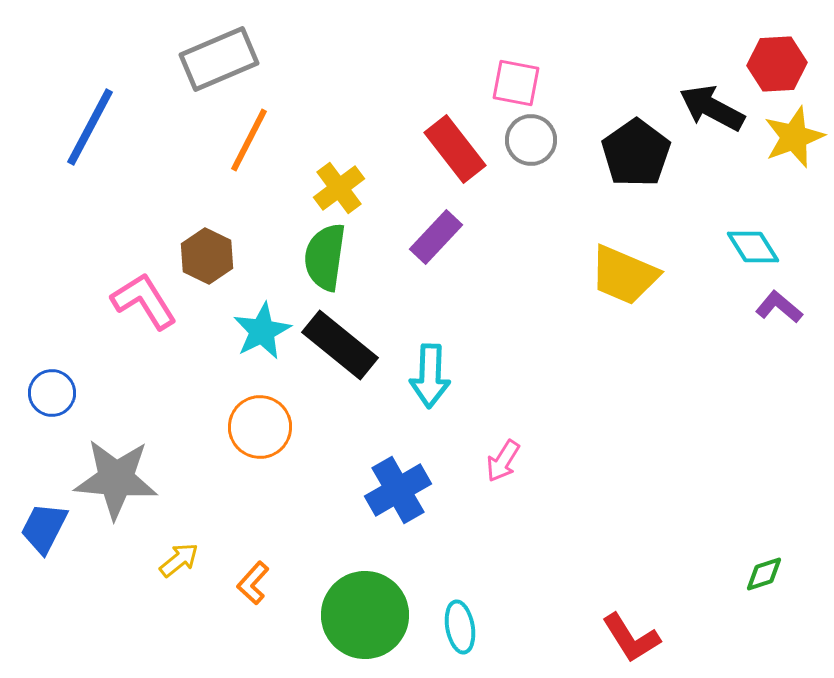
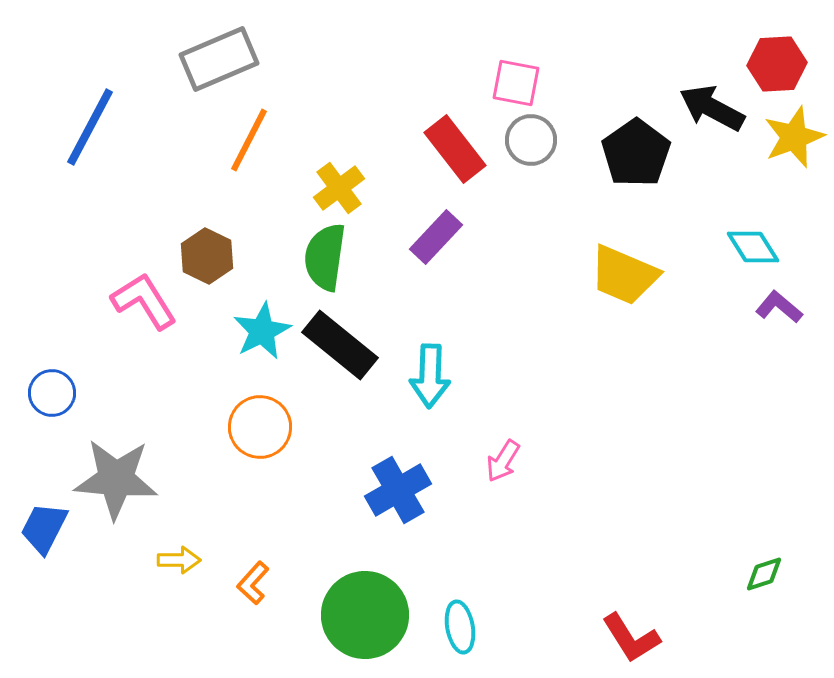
yellow arrow: rotated 39 degrees clockwise
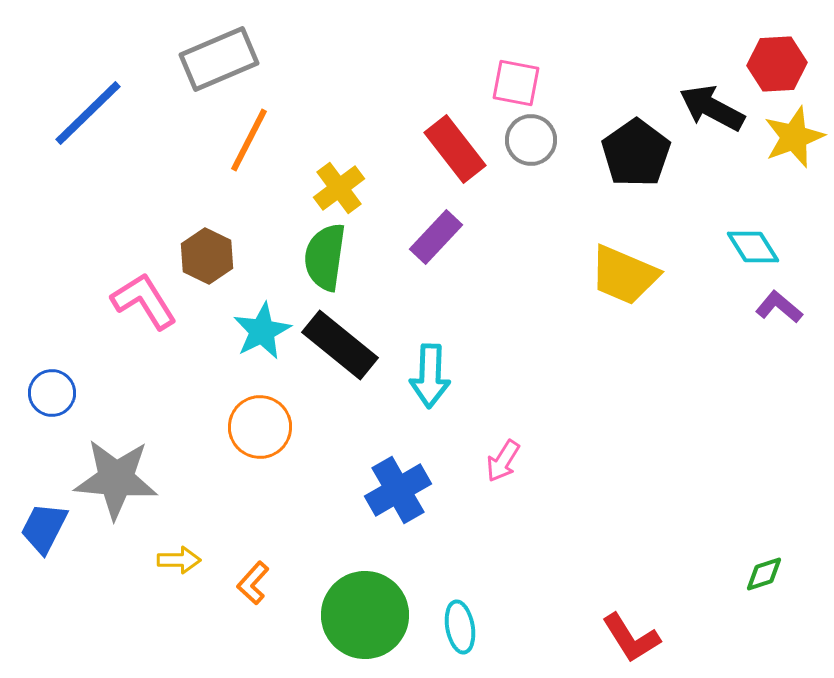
blue line: moved 2 px left, 14 px up; rotated 18 degrees clockwise
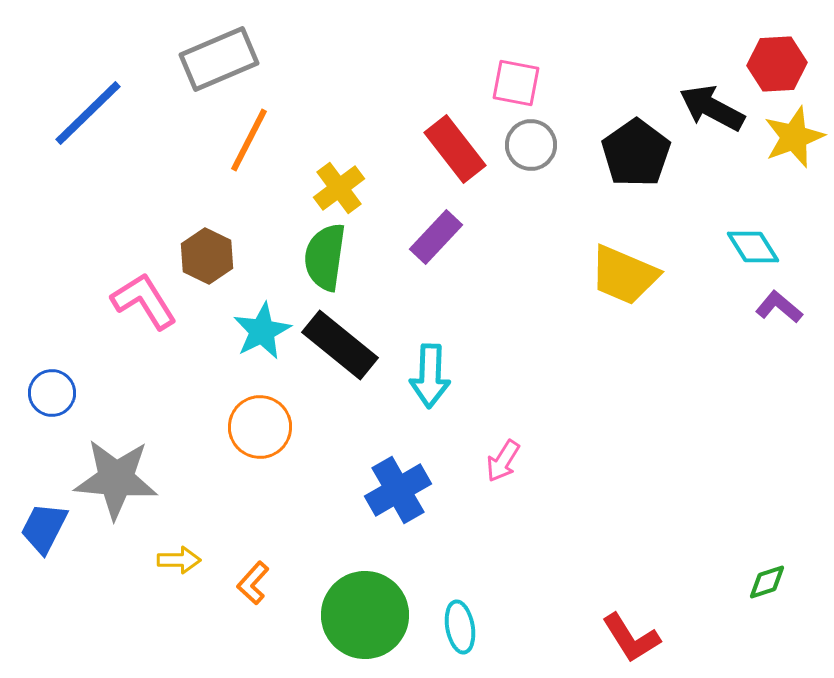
gray circle: moved 5 px down
green diamond: moved 3 px right, 8 px down
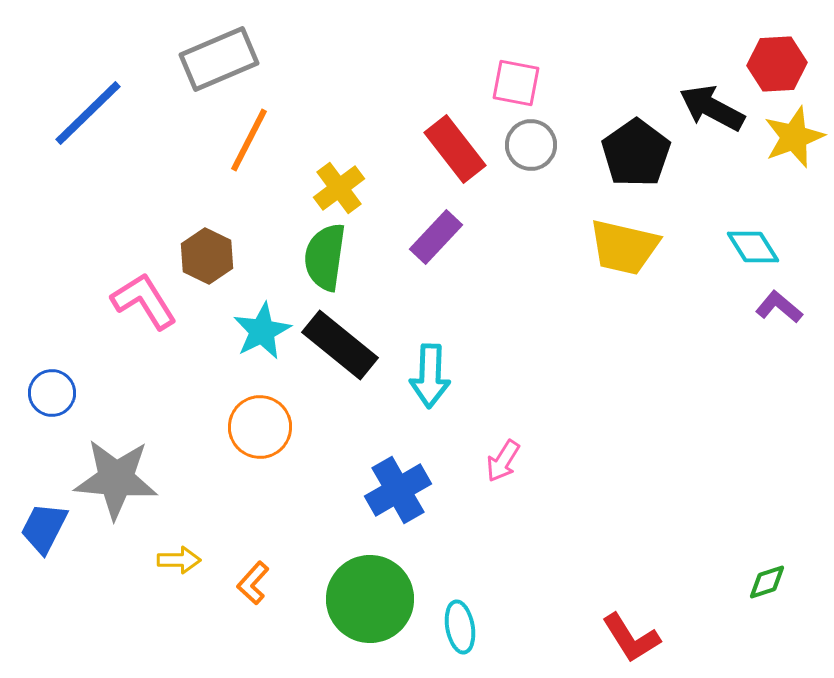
yellow trapezoid: moved 28 px up; rotated 10 degrees counterclockwise
green circle: moved 5 px right, 16 px up
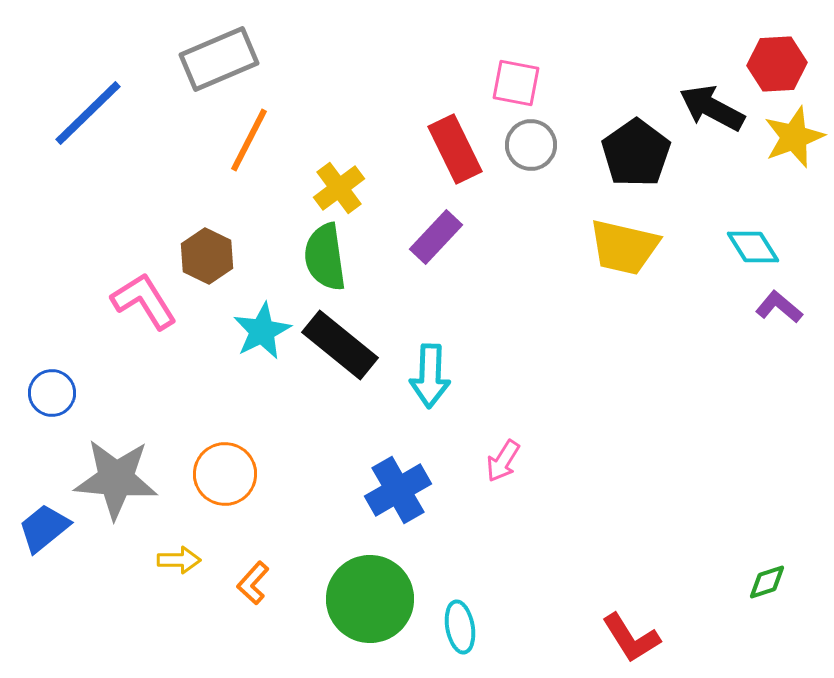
red rectangle: rotated 12 degrees clockwise
green semicircle: rotated 16 degrees counterclockwise
orange circle: moved 35 px left, 47 px down
blue trapezoid: rotated 24 degrees clockwise
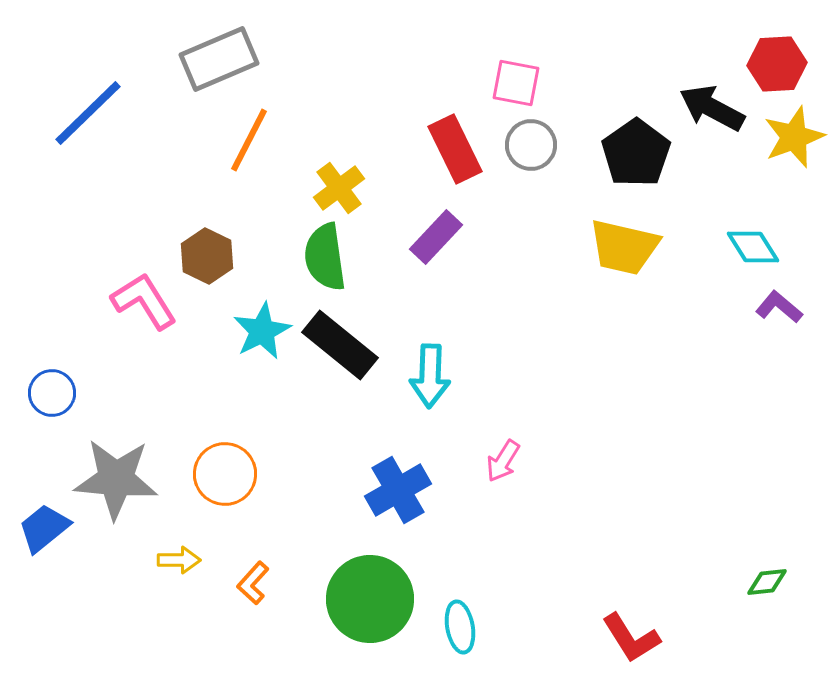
green diamond: rotated 12 degrees clockwise
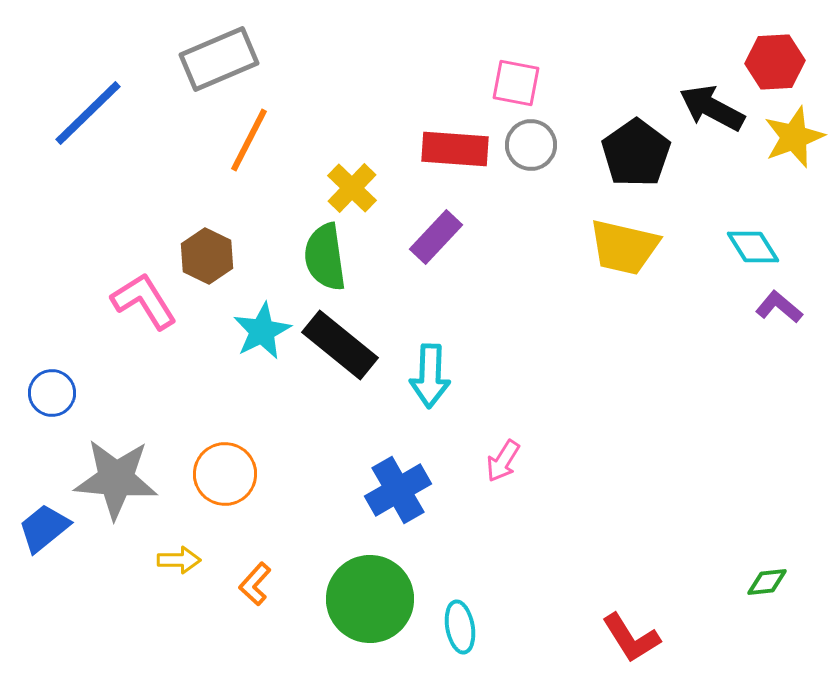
red hexagon: moved 2 px left, 2 px up
red rectangle: rotated 60 degrees counterclockwise
yellow cross: moved 13 px right; rotated 9 degrees counterclockwise
orange L-shape: moved 2 px right, 1 px down
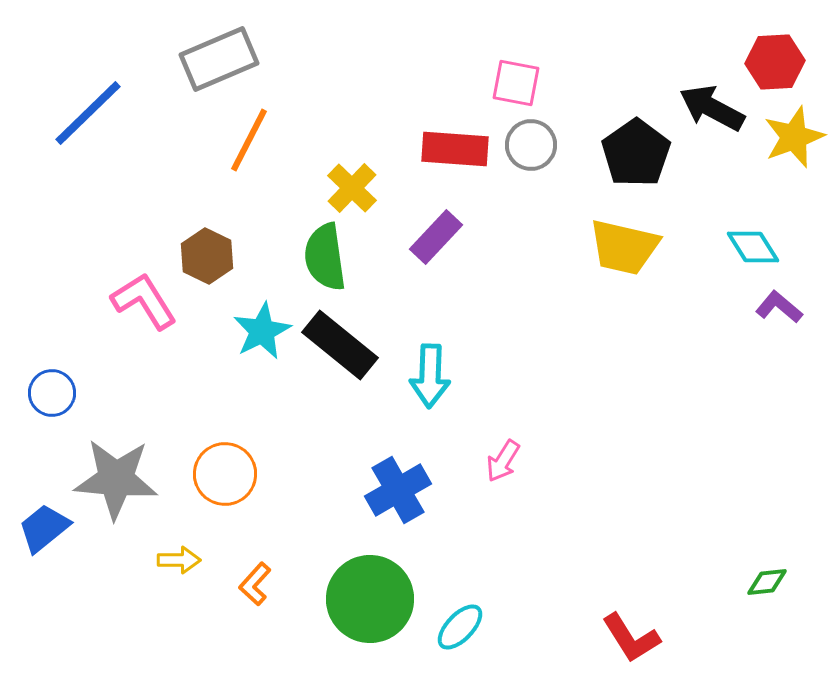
cyan ellipse: rotated 54 degrees clockwise
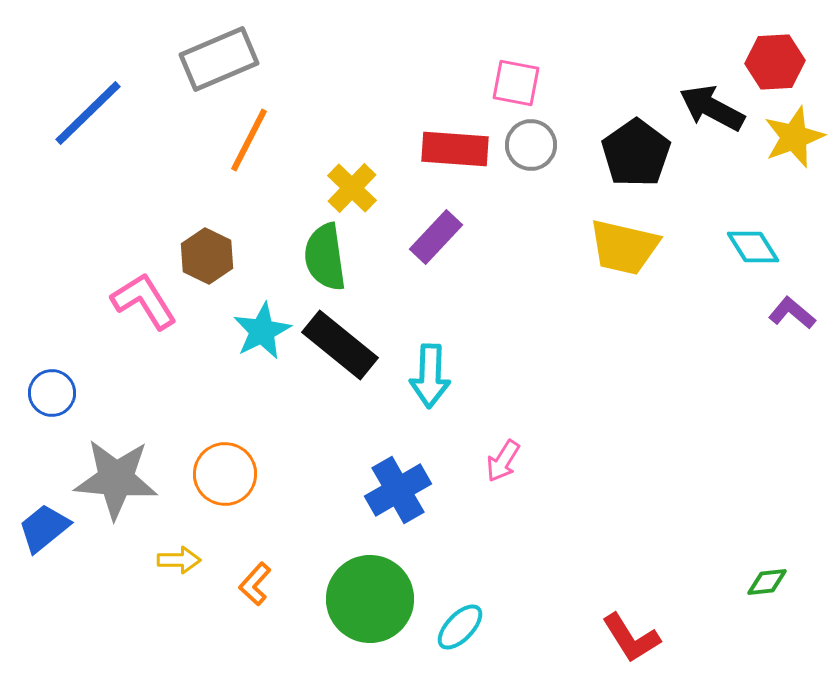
purple L-shape: moved 13 px right, 6 px down
